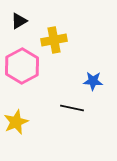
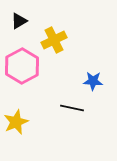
yellow cross: rotated 15 degrees counterclockwise
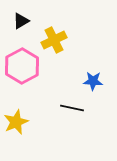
black triangle: moved 2 px right
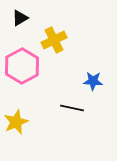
black triangle: moved 1 px left, 3 px up
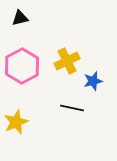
black triangle: rotated 18 degrees clockwise
yellow cross: moved 13 px right, 21 px down
blue star: rotated 18 degrees counterclockwise
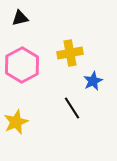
yellow cross: moved 3 px right, 8 px up; rotated 15 degrees clockwise
pink hexagon: moved 1 px up
blue star: rotated 12 degrees counterclockwise
black line: rotated 45 degrees clockwise
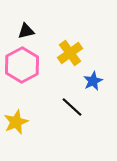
black triangle: moved 6 px right, 13 px down
yellow cross: rotated 25 degrees counterclockwise
black line: moved 1 px up; rotated 15 degrees counterclockwise
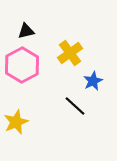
black line: moved 3 px right, 1 px up
